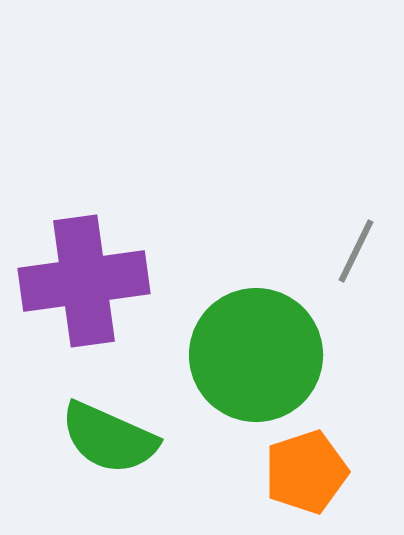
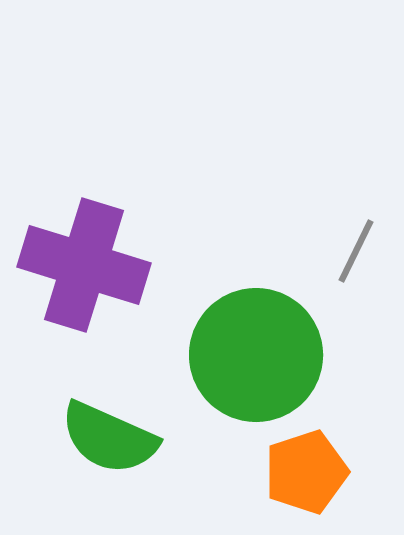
purple cross: moved 16 px up; rotated 25 degrees clockwise
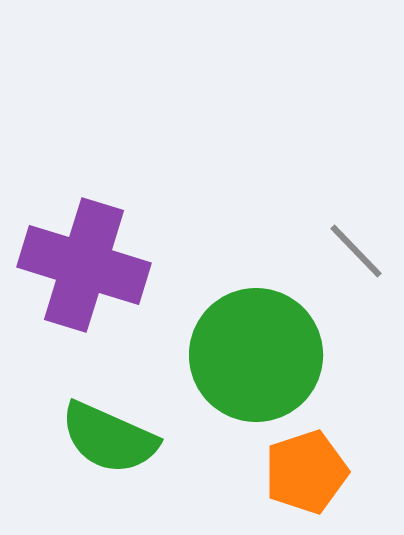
gray line: rotated 70 degrees counterclockwise
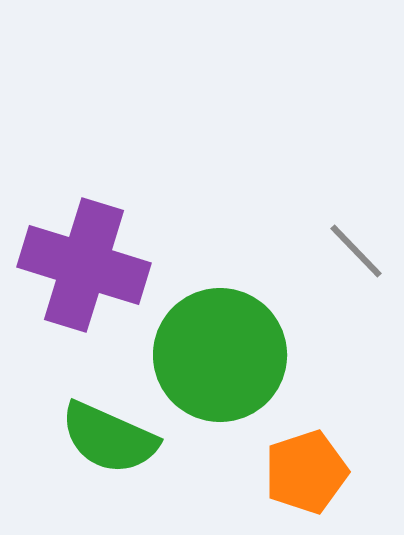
green circle: moved 36 px left
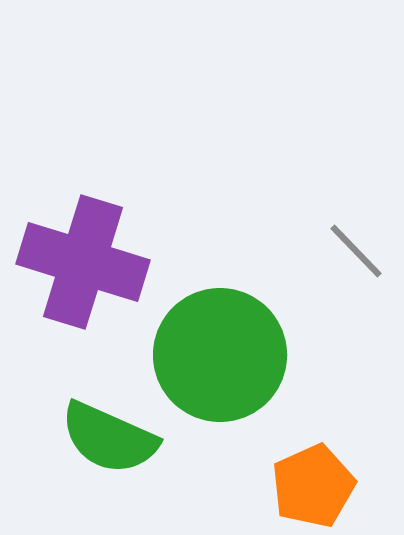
purple cross: moved 1 px left, 3 px up
orange pentagon: moved 7 px right, 14 px down; rotated 6 degrees counterclockwise
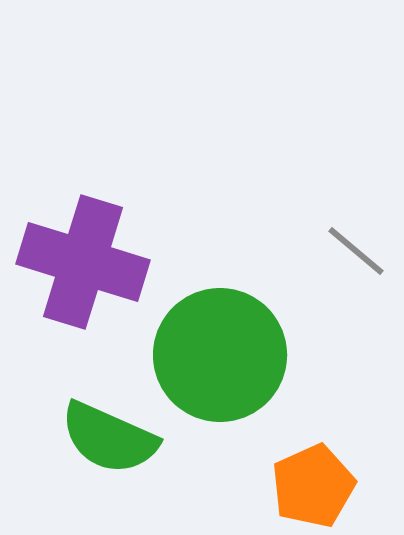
gray line: rotated 6 degrees counterclockwise
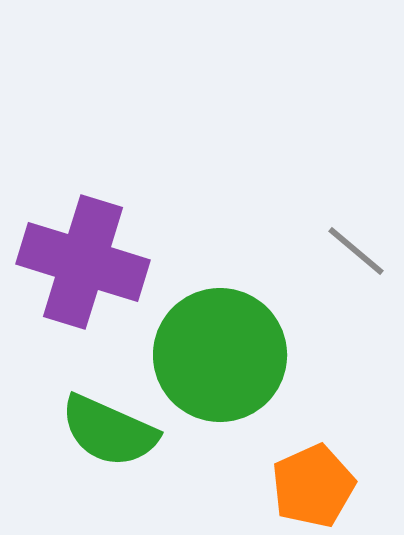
green semicircle: moved 7 px up
